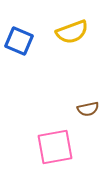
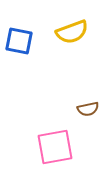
blue square: rotated 12 degrees counterclockwise
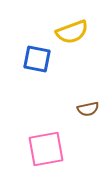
blue square: moved 18 px right, 18 px down
pink square: moved 9 px left, 2 px down
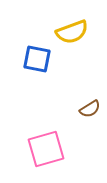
brown semicircle: moved 2 px right; rotated 20 degrees counterclockwise
pink square: rotated 6 degrees counterclockwise
